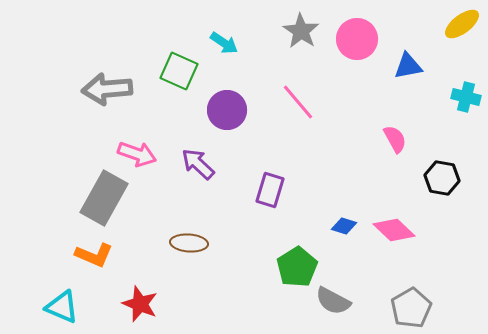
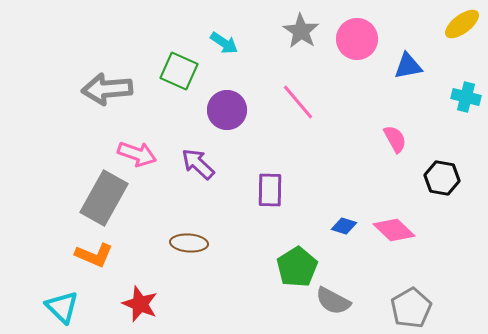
purple rectangle: rotated 16 degrees counterclockwise
cyan triangle: rotated 21 degrees clockwise
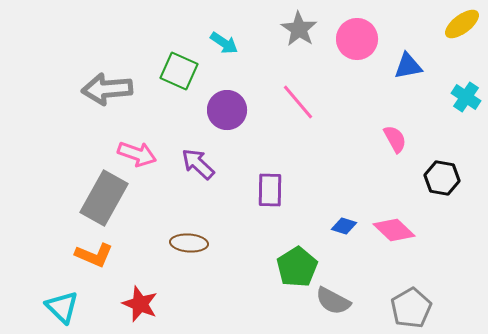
gray star: moved 2 px left, 2 px up
cyan cross: rotated 20 degrees clockwise
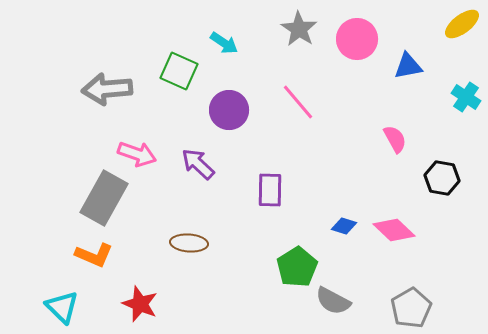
purple circle: moved 2 px right
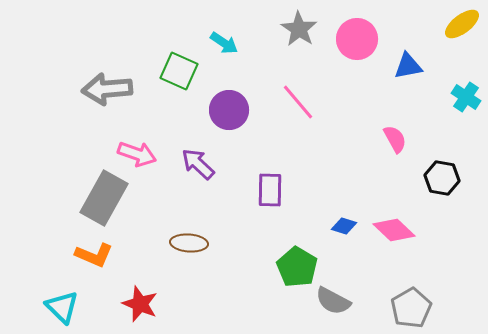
green pentagon: rotated 9 degrees counterclockwise
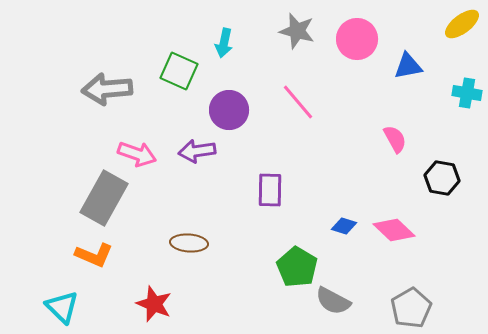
gray star: moved 2 px left, 2 px down; rotated 18 degrees counterclockwise
cyan arrow: rotated 68 degrees clockwise
cyan cross: moved 1 px right, 4 px up; rotated 24 degrees counterclockwise
purple arrow: moved 1 px left, 13 px up; rotated 51 degrees counterclockwise
red star: moved 14 px right
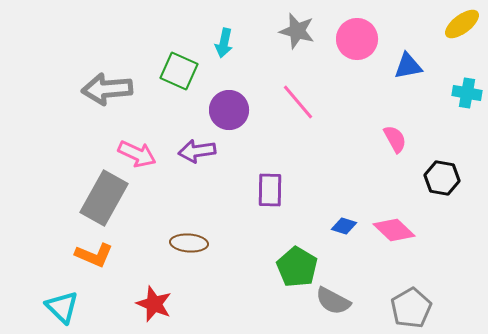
pink arrow: rotated 6 degrees clockwise
